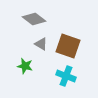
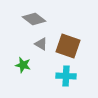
green star: moved 2 px left, 1 px up
cyan cross: rotated 18 degrees counterclockwise
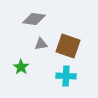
gray diamond: rotated 30 degrees counterclockwise
gray triangle: rotated 40 degrees counterclockwise
green star: moved 2 px left, 2 px down; rotated 21 degrees clockwise
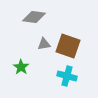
gray diamond: moved 2 px up
gray triangle: moved 3 px right
cyan cross: moved 1 px right; rotated 12 degrees clockwise
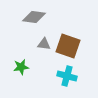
gray triangle: rotated 16 degrees clockwise
green star: rotated 28 degrees clockwise
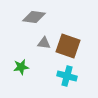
gray triangle: moved 1 px up
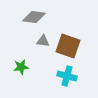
gray triangle: moved 1 px left, 2 px up
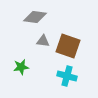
gray diamond: moved 1 px right
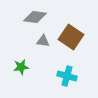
brown square: moved 3 px right, 9 px up; rotated 15 degrees clockwise
